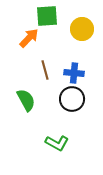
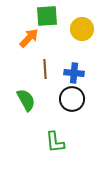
brown line: moved 1 px up; rotated 12 degrees clockwise
green L-shape: moved 2 px left, 1 px up; rotated 55 degrees clockwise
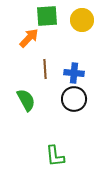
yellow circle: moved 9 px up
black circle: moved 2 px right
green L-shape: moved 14 px down
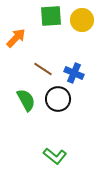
green square: moved 4 px right
orange arrow: moved 13 px left
brown line: moved 2 px left; rotated 54 degrees counterclockwise
blue cross: rotated 18 degrees clockwise
black circle: moved 16 px left
green L-shape: rotated 45 degrees counterclockwise
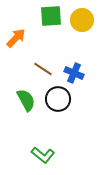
green L-shape: moved 12 px left, 1 px up
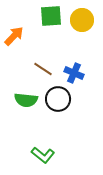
orange arrow: moved 2 px left, 2 px up
green semicircle: rotated 125 degrees clockwise
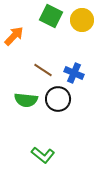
green square: rotated 30 degrees clockwise
brown line: moved 1 px down
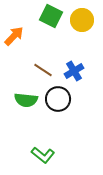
blue cross: moved 2 px up; rotated 36 degrees clockwise
